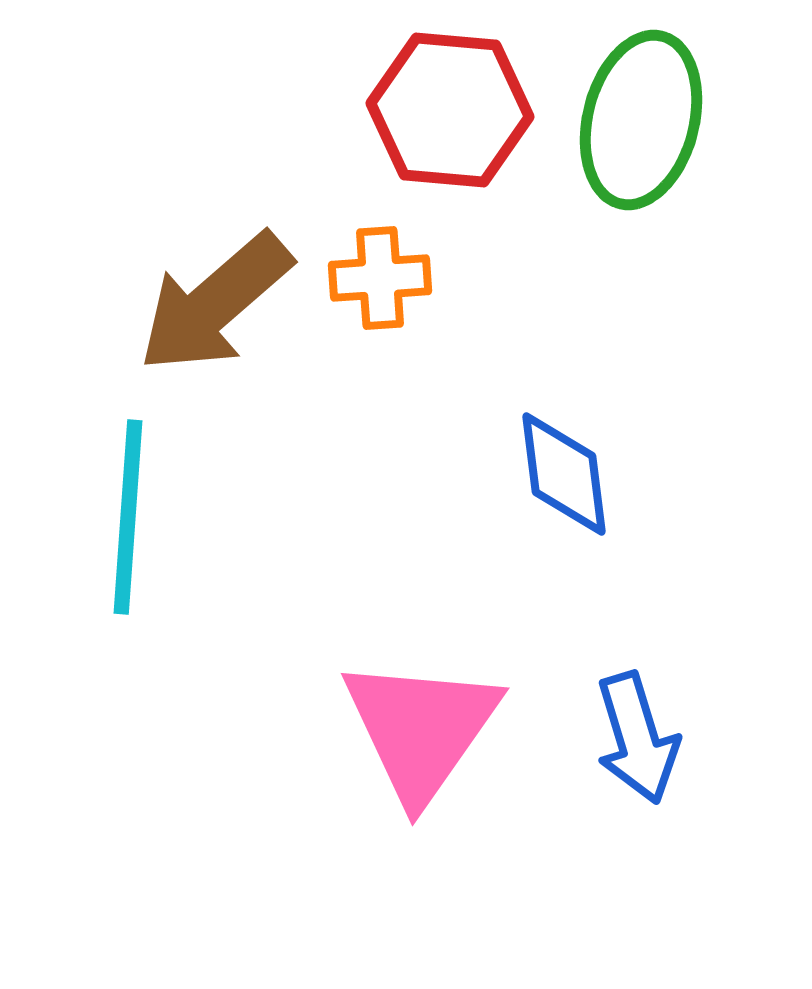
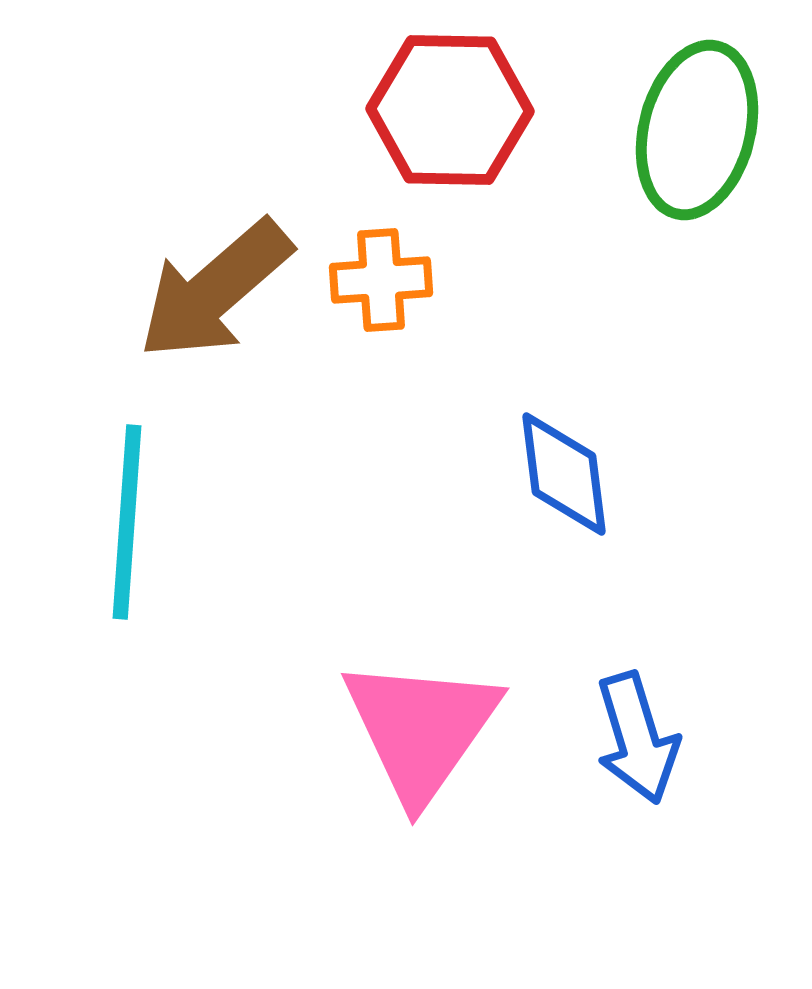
red hexagon: rotated 4 degrees counterclockwise
green ellipse: moved 56 px right, 10 px down
orange cross: moved 1 px right, 2 px down
brown arrow: moved 13 px up
cyan line: moved 1 px left, 5 px down
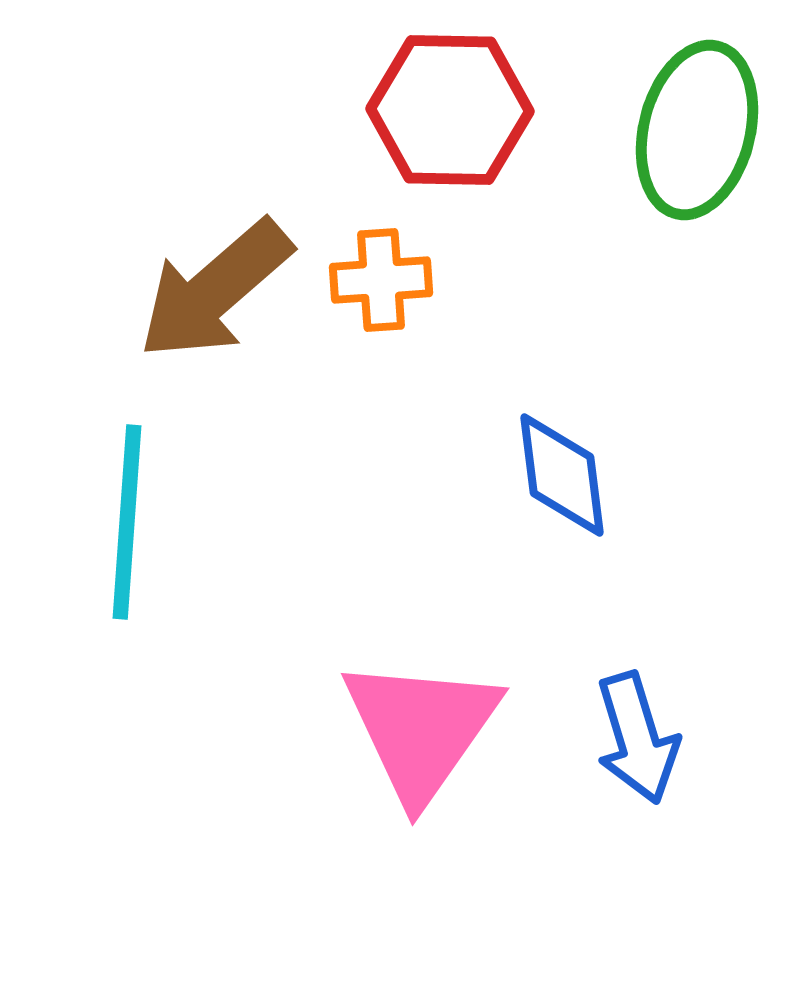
blue diamond: moved 2 px left, 1 px down
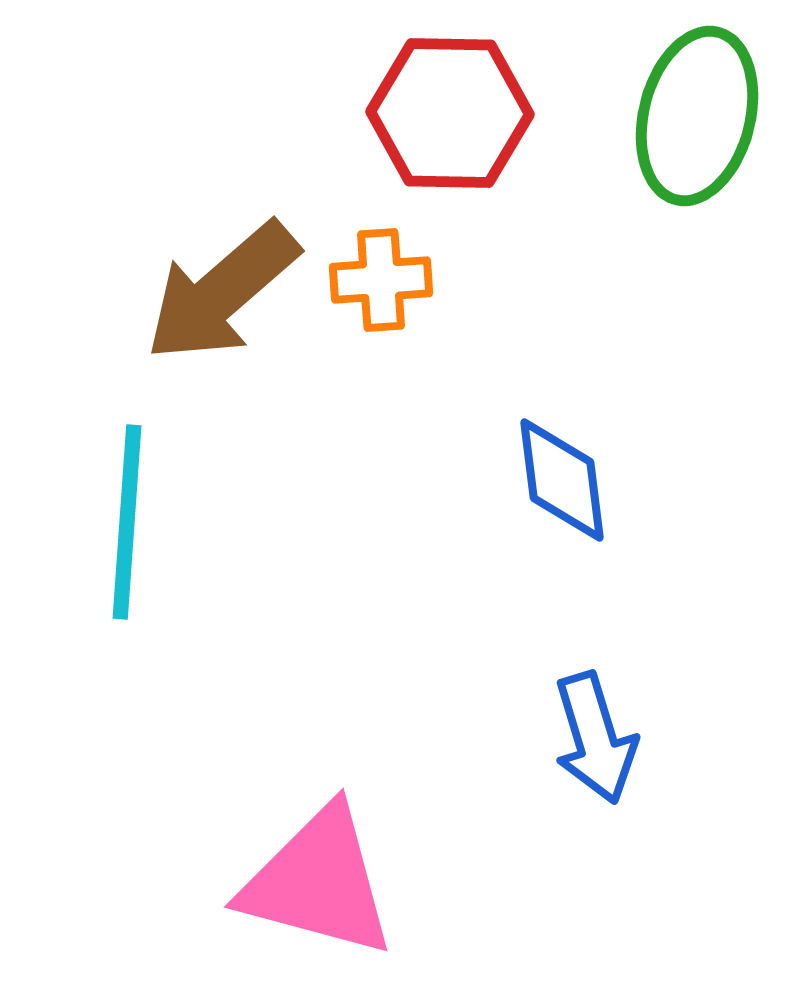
red hexagon: moved 3 px down
green ellipse: moved 14 px up
brown arrow: moved 7 px right, 2 px down
blue diamond: moved 5 px down
pink triangle: moved 103 px left, 153 px down; rotated 50 degrees counterclockwise
blue arrow: moved 42 px left
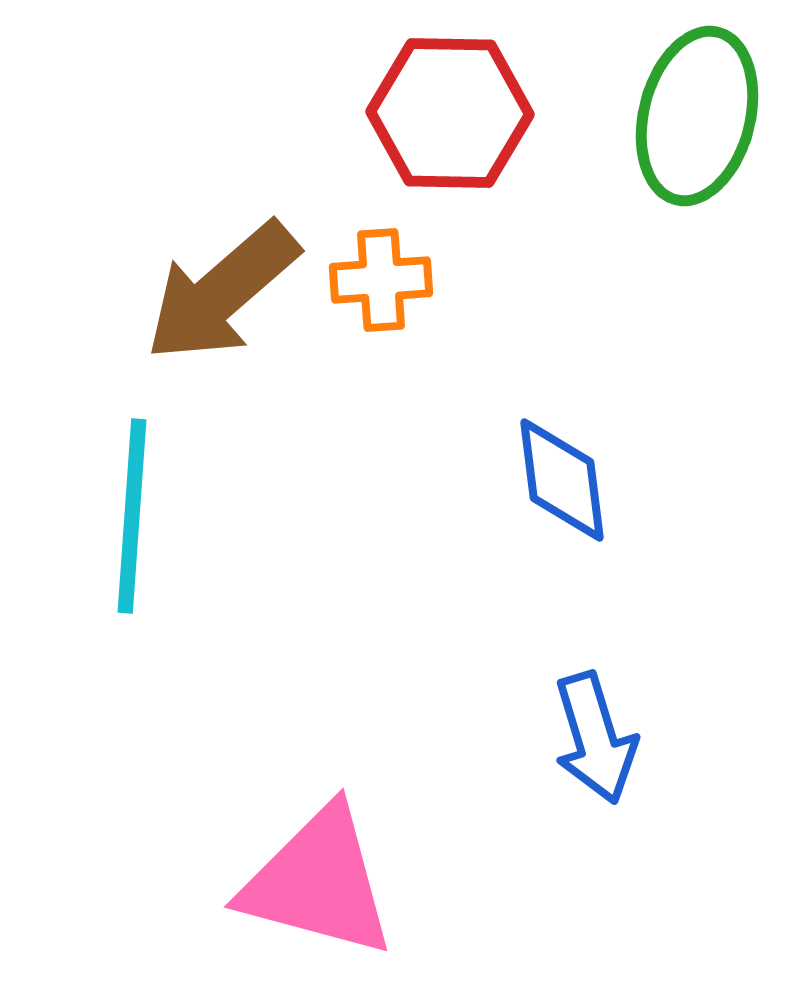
cyan line: moved 5 px right, 6 px up
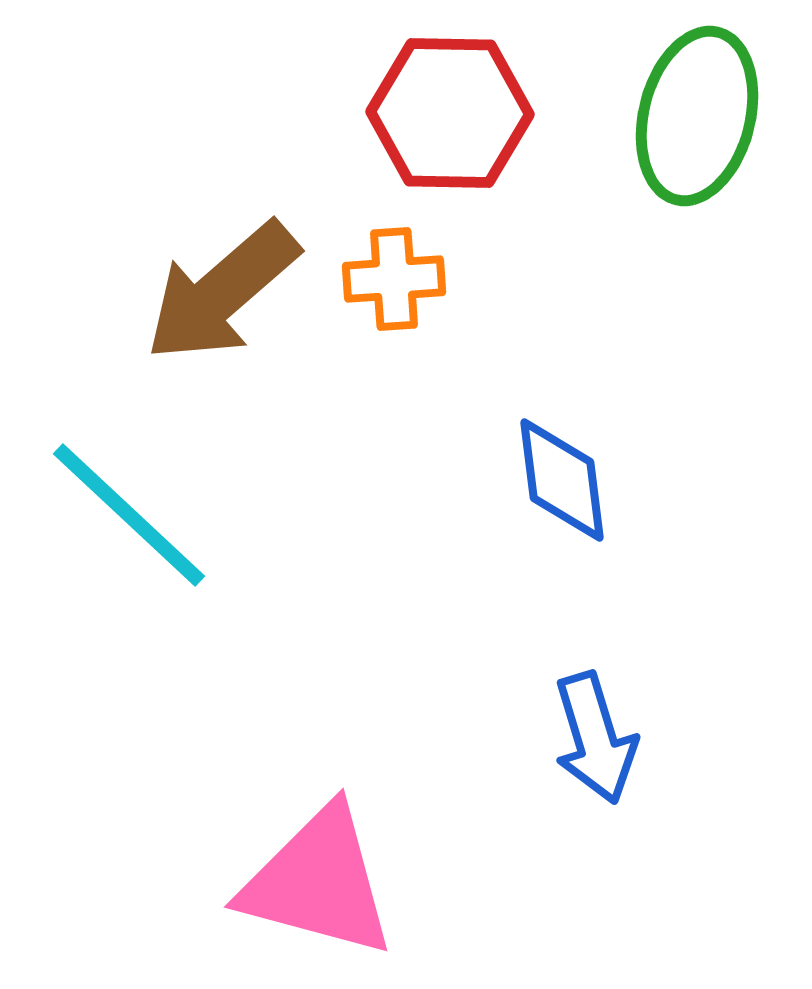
orange cross: moved 13 px right, 1 px up
cyan line: moved 3 px left, 1 px up; rotated 51 degrees counterclockwise
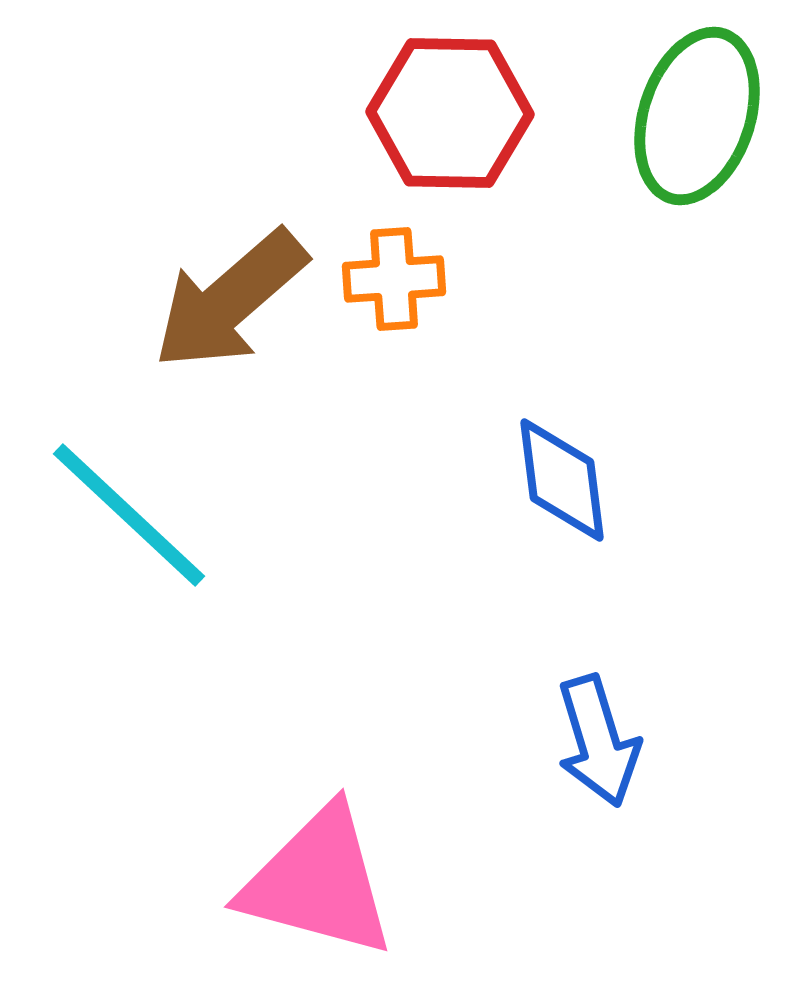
green ellipse: rotated 4 degrees clockwise
brown arrow: moved 8 px right, 8 px down
blue arrow: moved 3 px right, 3 px down
